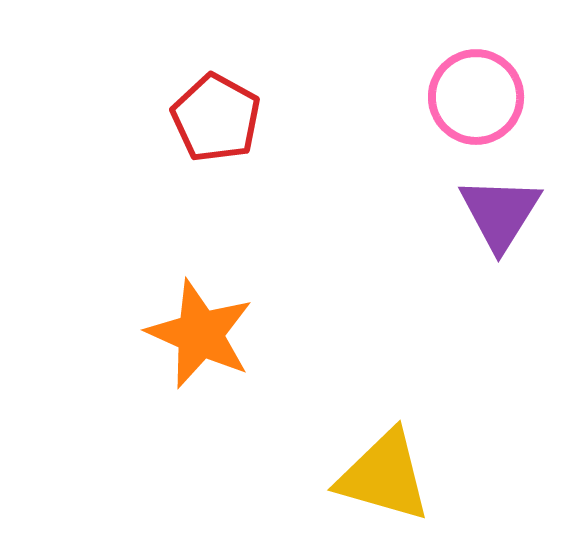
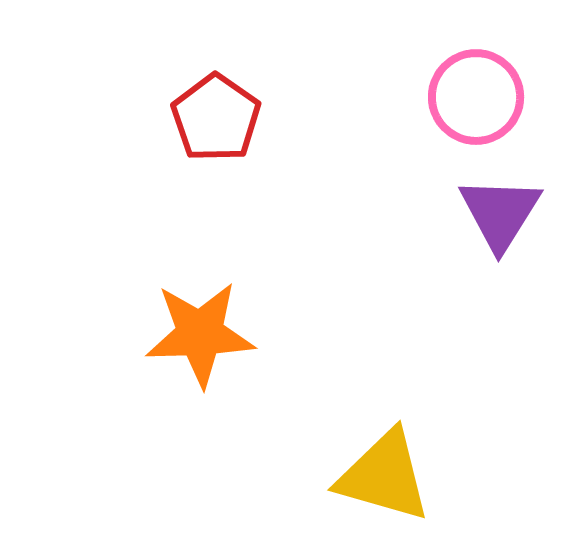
red pentagon: rotated 6 degrees clockwise
orange star: rotated 26 degrees counterclockwise
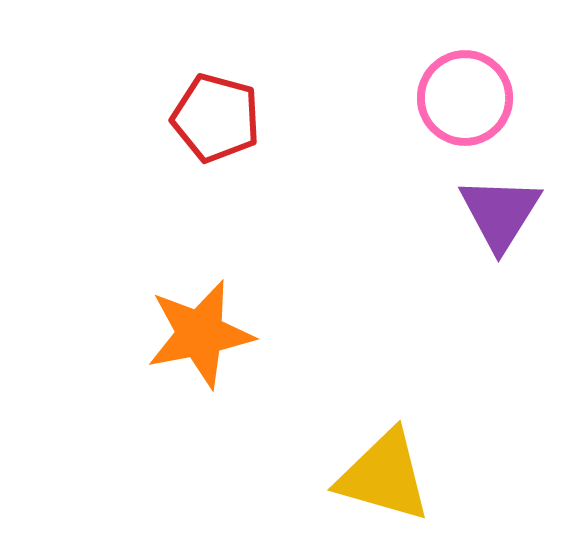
pink circle: moved 11 px left, 1 px down
red pentagon: rotated 20 degrees counterclockwise
orange star: rotated 9 degrees counterclockwise
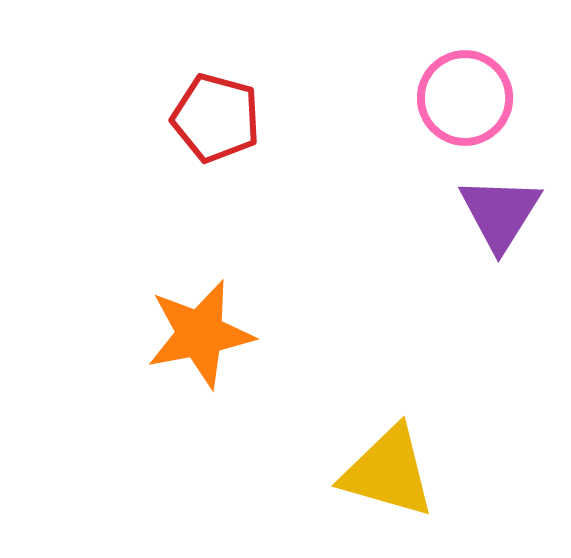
yellow triangle: moved 4 px right, 4 px up
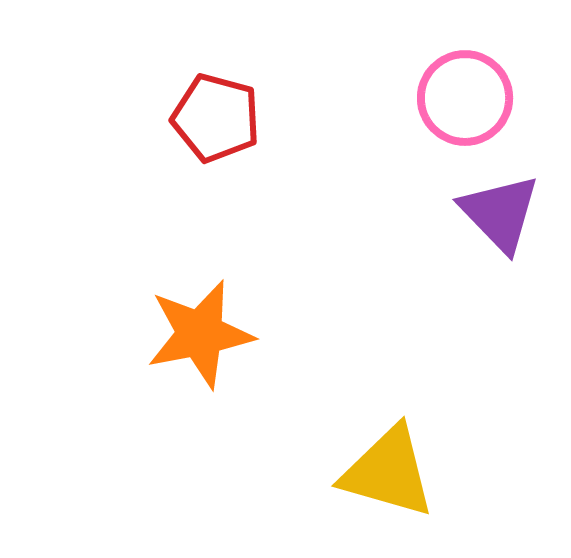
purple triangle: rotated 16 degrees counterclockwise
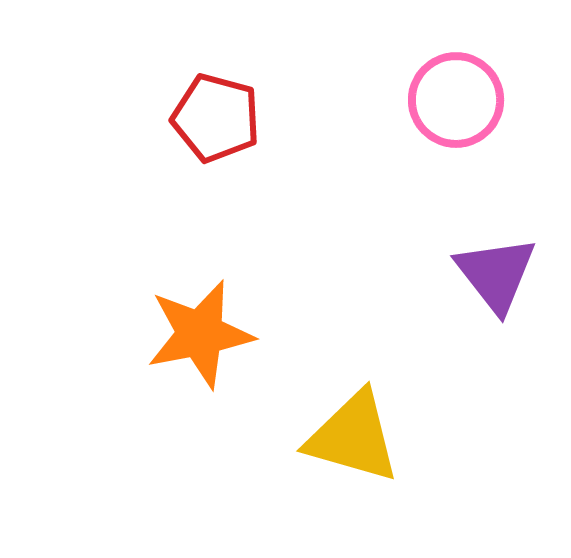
pink circle: moved 9 px left, 2 px down
purple triangle: moved 4 px left, 61 px down; rotated 6 degrees clockwise
yellow triangle: moved 35 px left, 35 px up
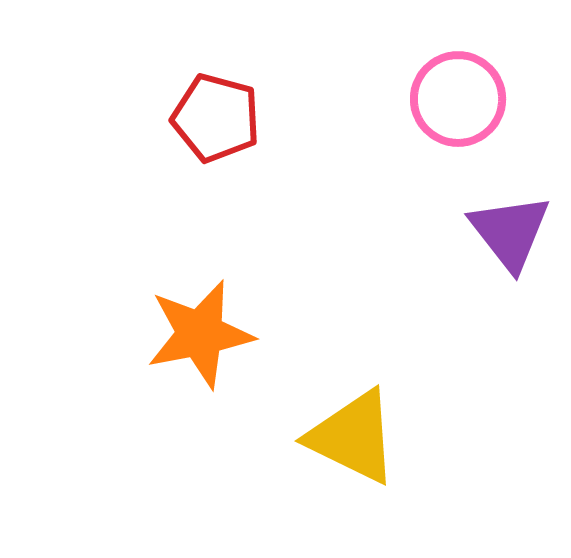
pink circle: moved 2 px right, 1 px up
purple triangle: moved 14 px right, 42 px up
yellow triangle: rotated 10 degrees clockwise
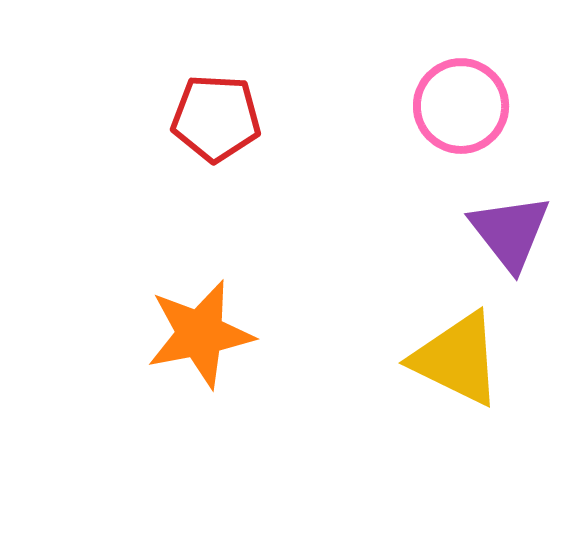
pink circle: moved 3 px right, 7 px down
red pentagon: rotated 12 degrees counterclockwise
yellow triangle: moved 104 px right, 78 px up
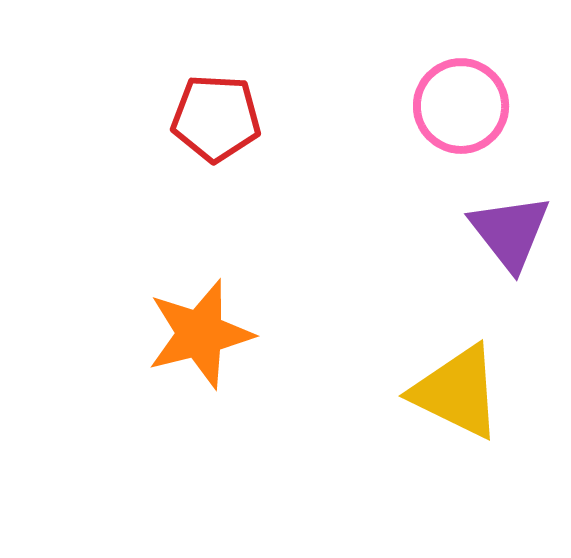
orange star: rotated 3 degrees counterclockwise
yellow triangle: moved 33 px down
